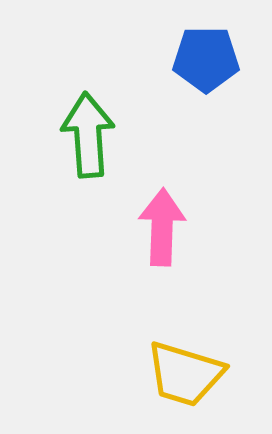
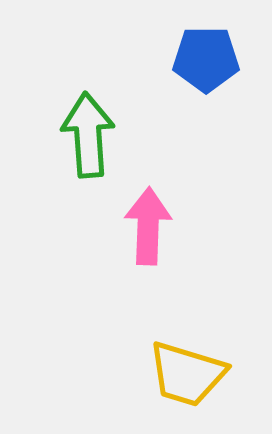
pink arrow: moved 14 px left, 1 px up
yellow trapezoid: moved 2 px right
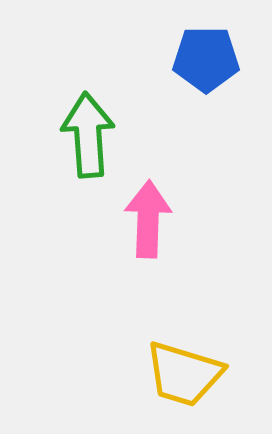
pink arrow: moved 7 px up
yellow trapezoid: moved 3 px left
